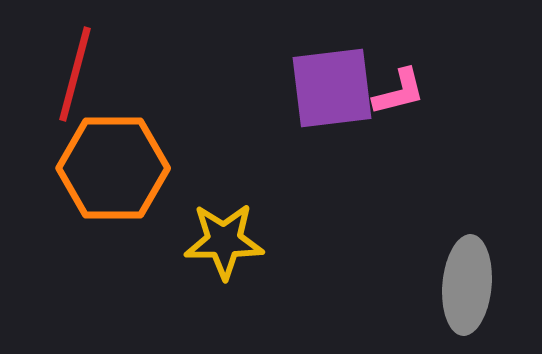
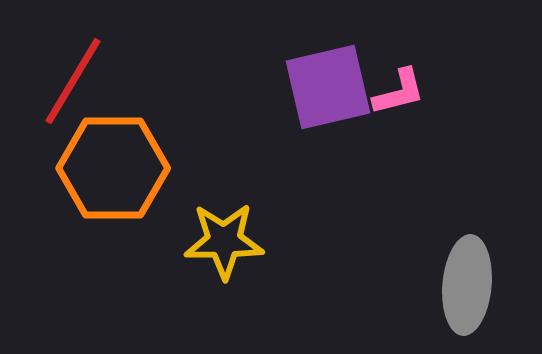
red line: moved 2 px left, 7 px down; rotated 16 degrees clockwise
purple square: moved 4 px left, 1 px up; rotated 6 degrees counterclockwise
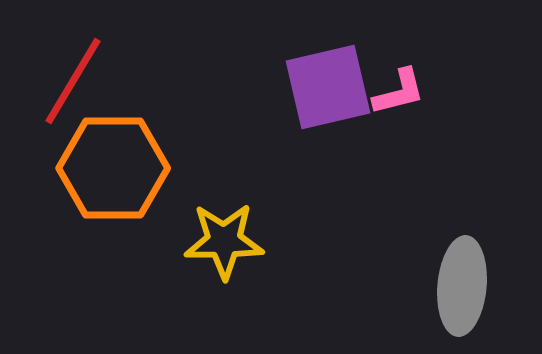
gray ellipse: moved 5 px left, 1 px down
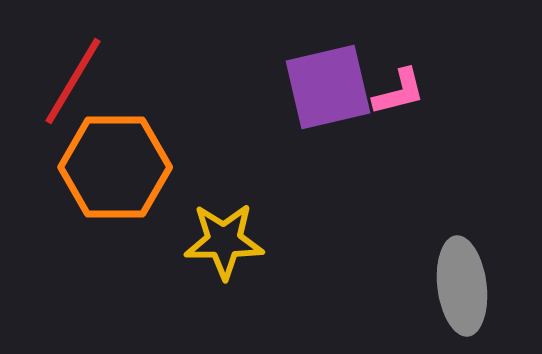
orange hexagon: moved 2 px right, 1 px up
gray ellipse: rotated 12 degrees counterclockwise
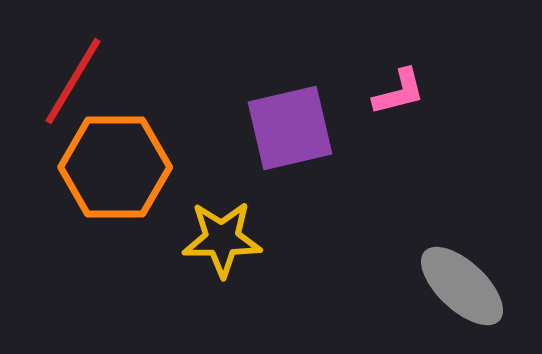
purple square: moved 38 px left, 41 px down
yellow star: moved 2 px left, 2 px up
gray ellipse: rotated 40 degrees counterclockwise
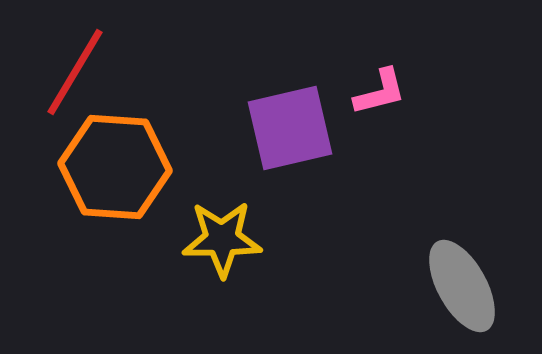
red line: moved 2 px right, 9 px up
pink L-shape: moved 19 px left
orange hexagon: rotated 4 degrees clockwise
gray ellipse: rotated 18 degrees clockwise
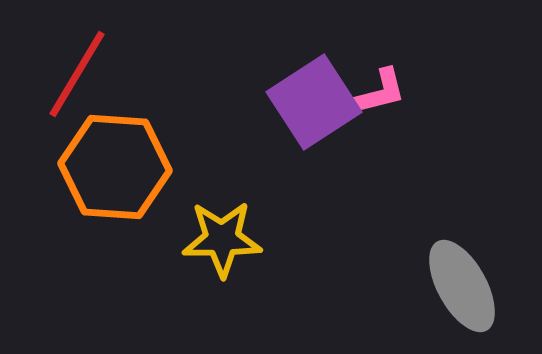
red line: moved 2 px right, 2 px down
purple square: moved 24 px right, 26 px up; rotated 20 degrees counterclockwise
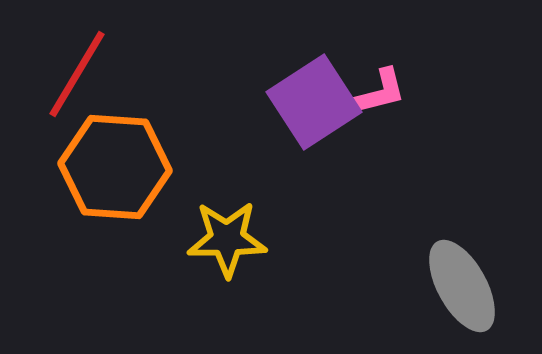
yellow star: moved 5 px right
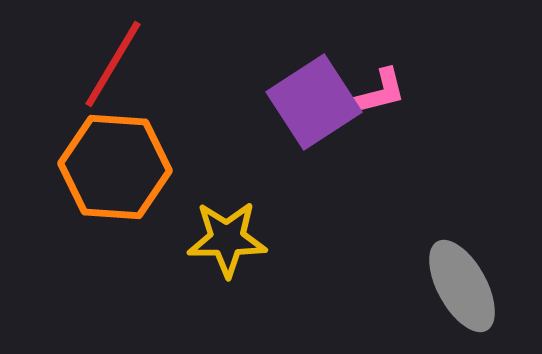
red line: moved 36 px right, 10 px up
